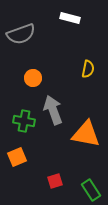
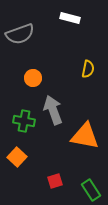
gray semicircle: moved 1 px left
orange triangle: moved 1 px left, 2 px down
orange square: rotated 24 degrees counterclockwise
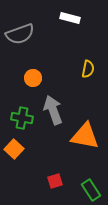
green cross: moved 2 px left, 3 px up
orange square: moved 3 px left, 8 px up
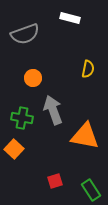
gray semicircle: moved 5 px right
